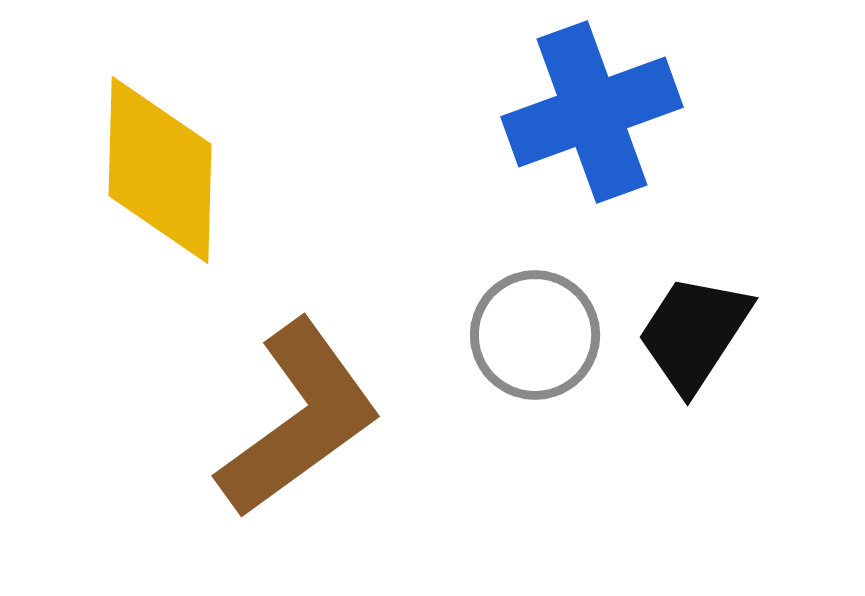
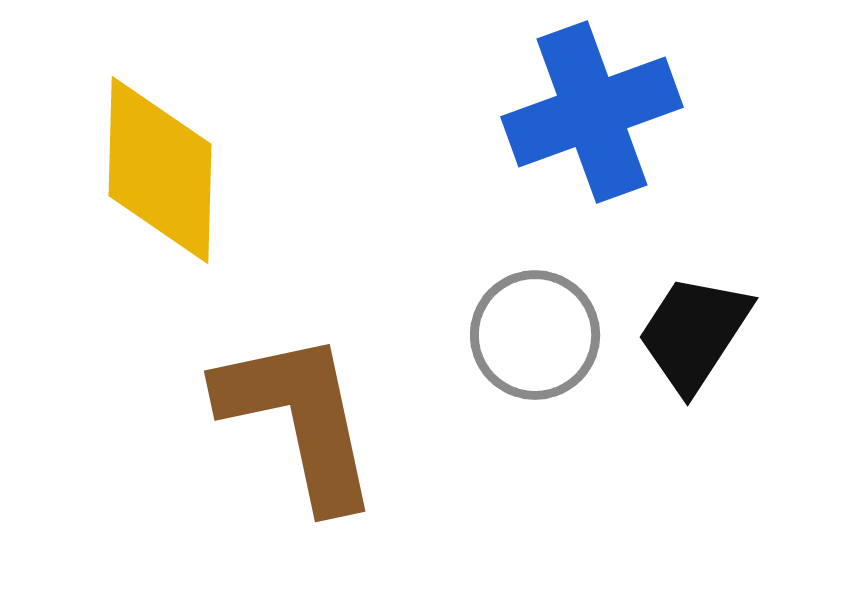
brown L-shape: rotated 66 degrees counterclockwise
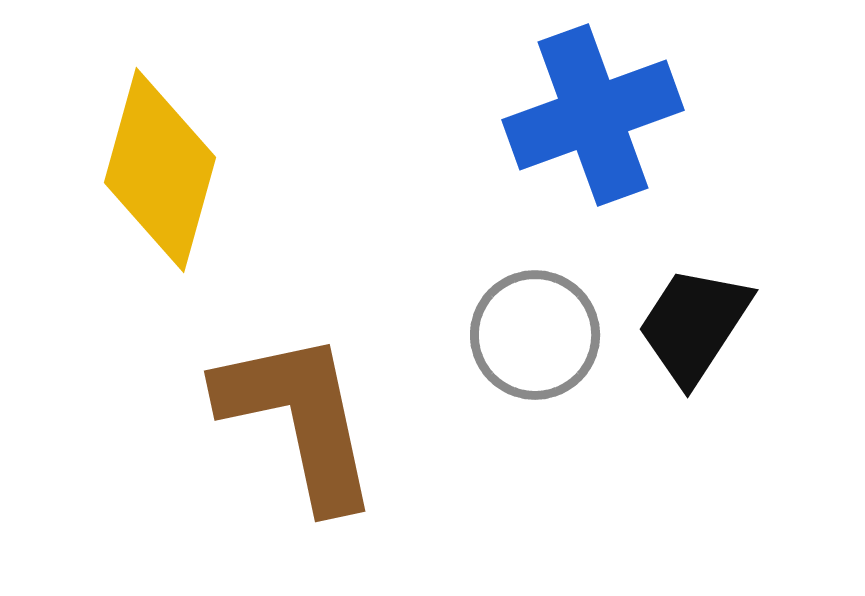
blue cross: moved 1 px right, 3 px down
yellow diamond: rotated 14 degrees clockwise
black trapezoid: moved 8 px up
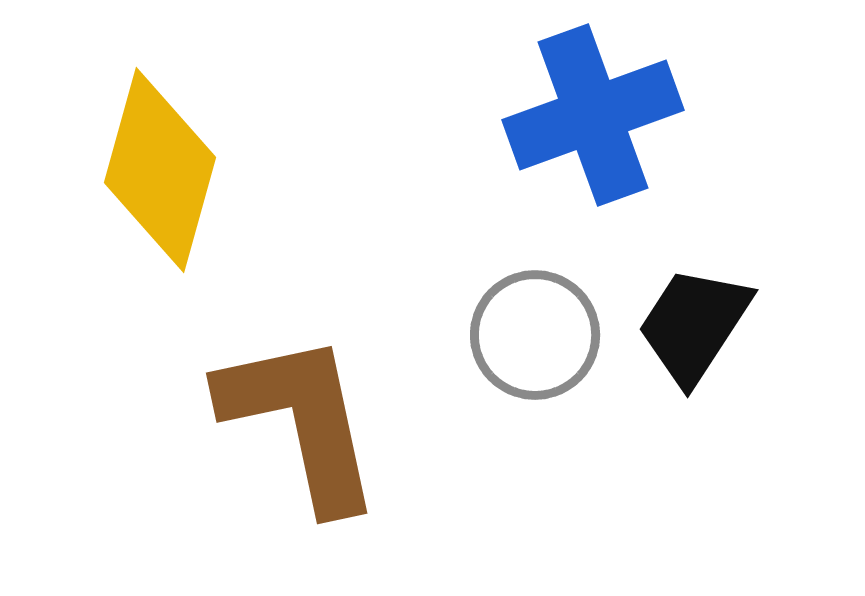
brown L-shape: moved 2 px right, 2 px down
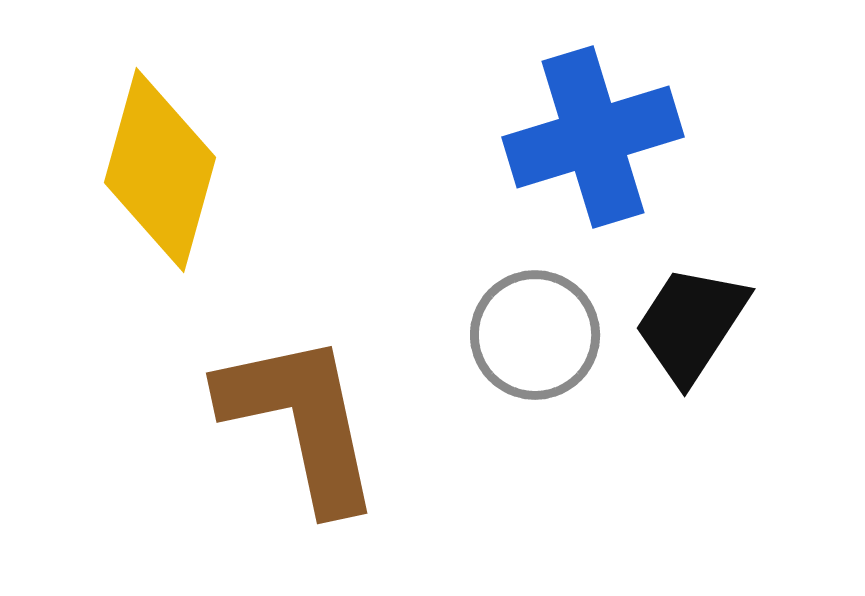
blue cross: moved 22 px down; rotated 3 degrees clockwise
black trapezoid: moved 3 px left, 1 px up
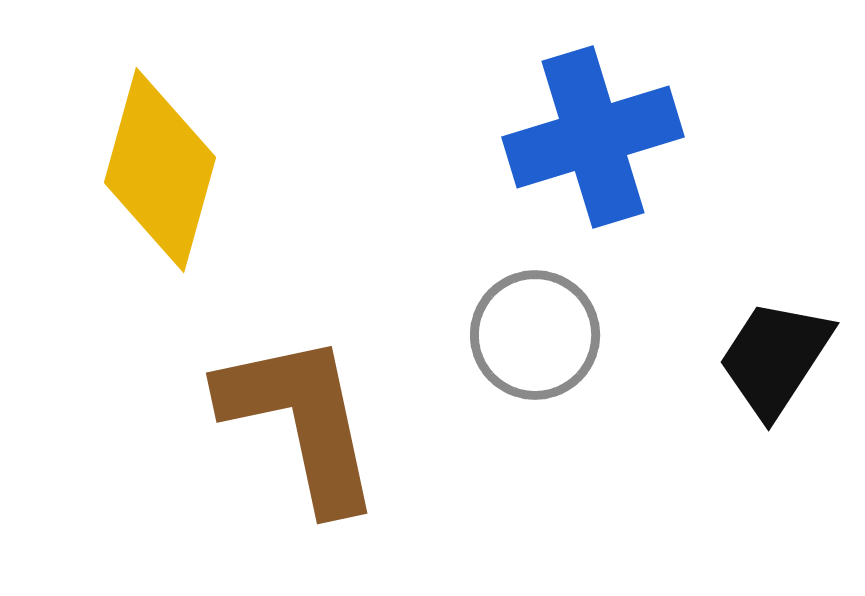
black trapezoid: moved 84 px right, 34 px down
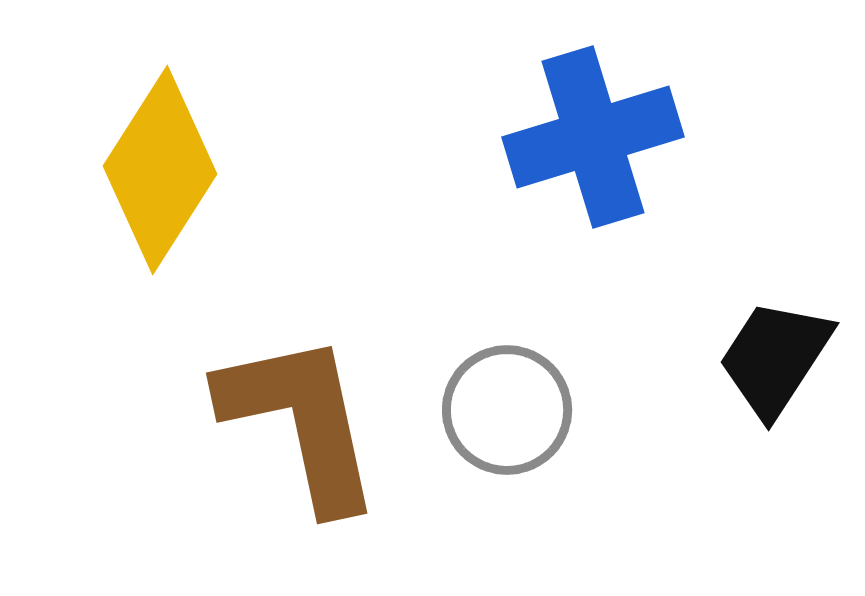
yellow diamond: rotated 17 degrees clockwise
gray circle: moved 28 px left, 75 px down
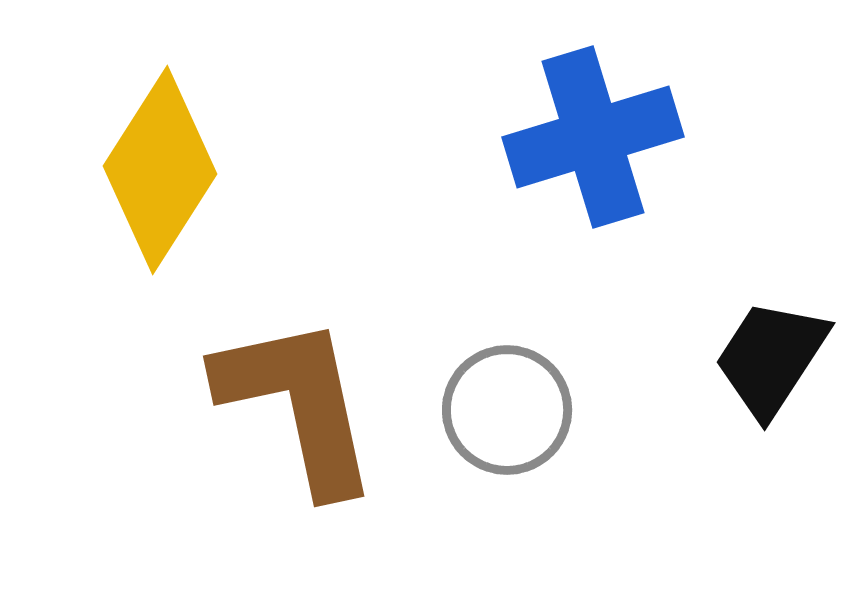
black trapezoid: moved 4 px left
brown L-shape: moved 3 px left, 17 px up
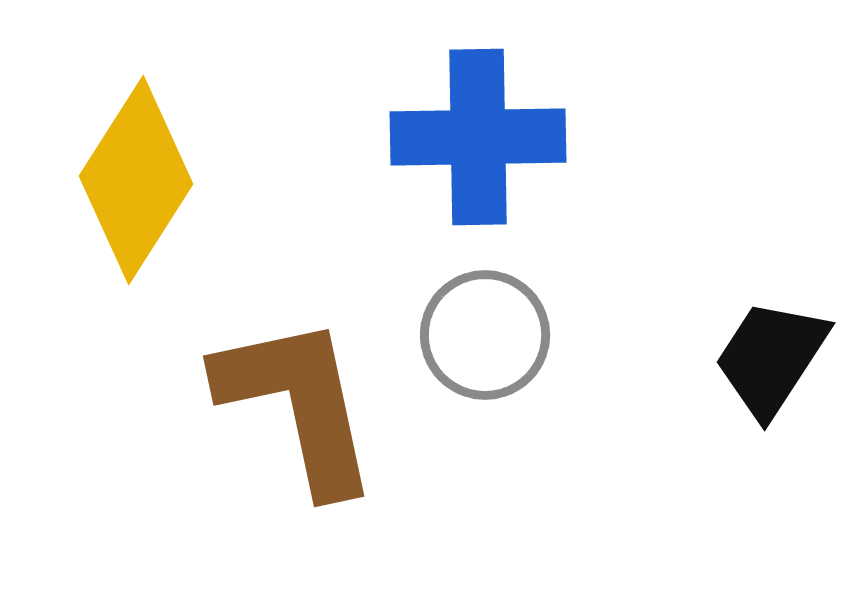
blue cross: moved 115 px left; rotated 16 degrees clockwise
yellow diamond: moved 24 px left, 10 px down
gray circle: moved 22 px left, 75 px up
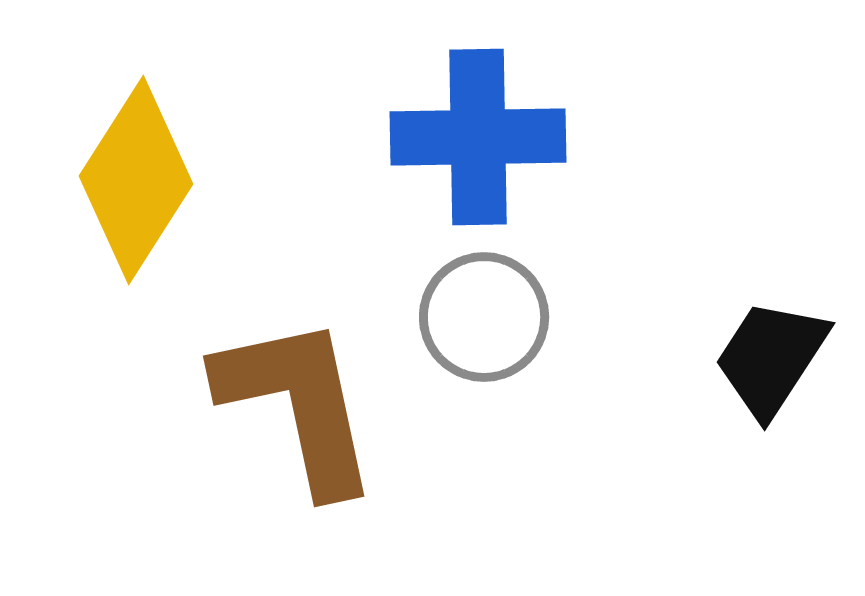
gray circle: moved 1 px left, 18 px up
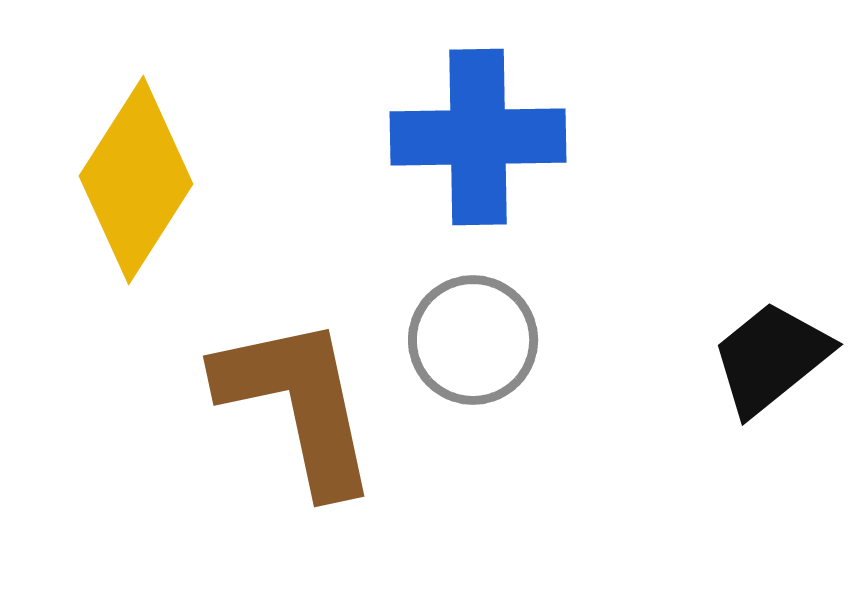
gray circle: moved 11 px left, 23 px down
black trapezoid: rotated 18 degrees clockwise
